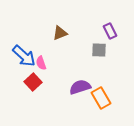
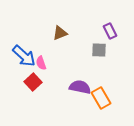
purple semicircle: rotated 30 degrees clockwise
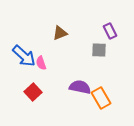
red square: moved 10 px down
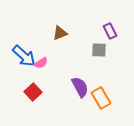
pink semicircle: rotated 104 degrees counterclockwise
purple semicircle: rotated 50 degrees clockwise
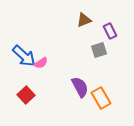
brown triangle: moved 24 px right, 13 px up
gray square: rotated 21 degrees counterclockwise
red square: moved 7 px left, 3 px down
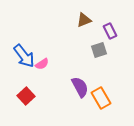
blue arrow: rotated 10 degrees clockwise
pink semicircle: moved 1 px right, 1 px down
red square: moved 1 px down
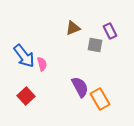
brown triangle: moved 11 px left, 8 px down
gray square: moved 4 px left, 5 px up; rotated 28 degrees clockwise
pink semicircle: rotated 72 degrees counterclockwise
orange rectangle: moved 1 px left, 1 px down
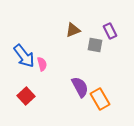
brown triangle: moved 2 px down
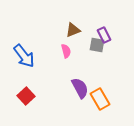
purple rectangle: moved 6 px left, 4 px down
gray square: moved 2 px right
pink semicircle: moved 24 px right, 13 px up
purple semicircle: moved 1 px down
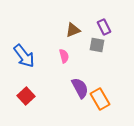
purple rectangle: moved 8 px up
pink semicircle: moved 2 px left, 5 px down
